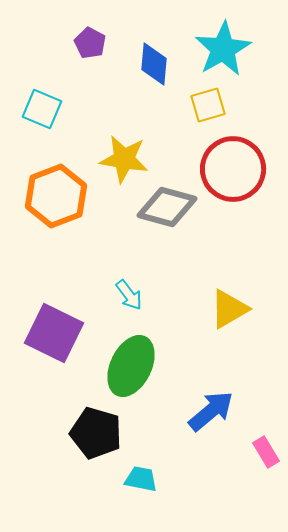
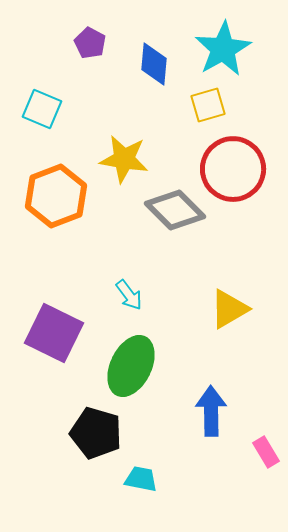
gray diamond: moved 8 px right, 3 px down; rotated 30 degrees clockwise
blue arrow: rotated 51 degrees counterclockwise
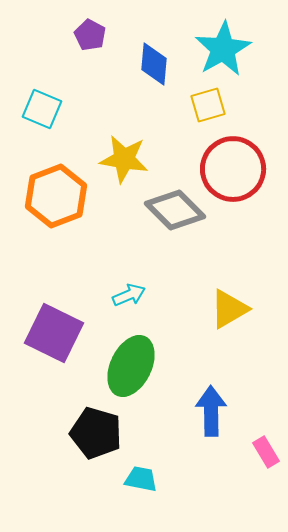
purple pentagon: moved 8 px up
cyan arrow: rotated 76 degrees counterclockwise
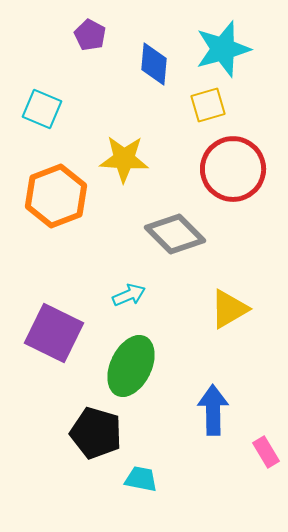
cyan star: rotated 14 degrees clockwise
yellow star: rotated 6 degrees counterclockwise
gray diamond: moved 24 px down
blue arrow: moved 2 px right, 1 px up
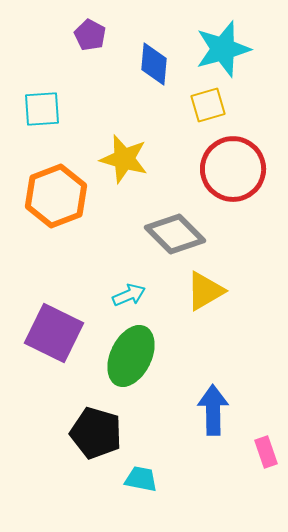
cyan square: rotated 27 degrees counterclockwise
yellow star: rotated 12 degrees clockwise
yellow triangle: moved 24 px left, 18 px up
green ellipse: moved 10 px up
pink rectangle: rotated 12 degrees clockwise
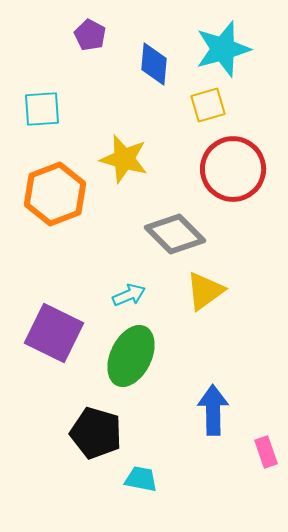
orange hexagon: moved 1 px left, 2 px up
yellow triangle: rotated 6 degrees counterclockwise
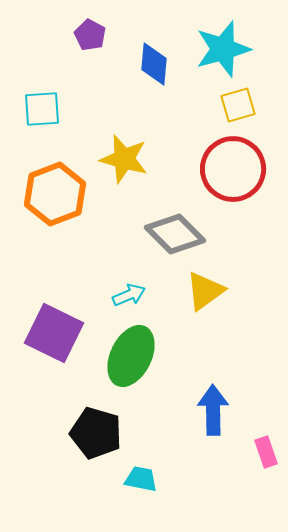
yellow square: moved 30 px right
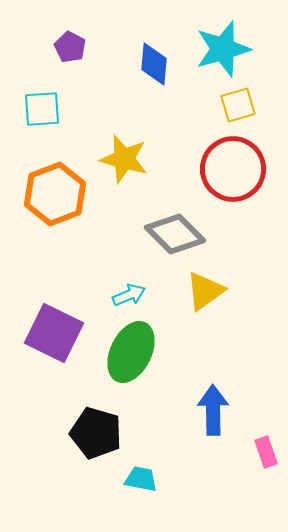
purple pentagon: moved 20 px left, 12 px down
green ellipse: moved 4 px up
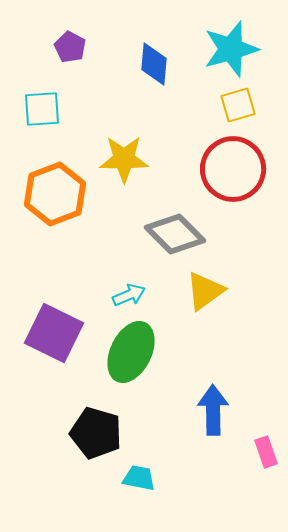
cyan star: moved 8 px right
yellow star: rotated 15 degrees counterclockwise
cyan trapezoid: moved 2 px left, 1 px up
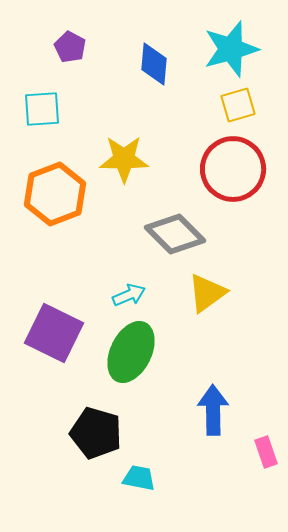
yellow triangle: moved 2 px right, 2 px down
